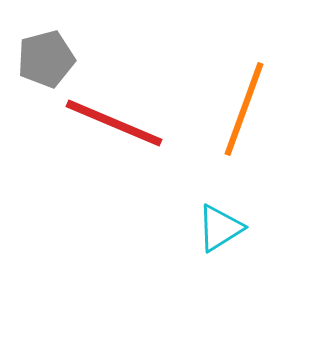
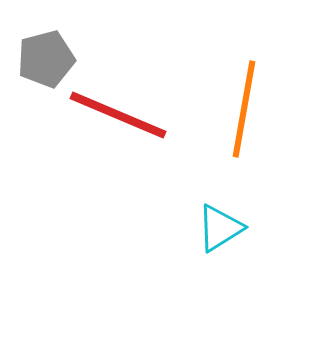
orange line: rotated 10 degrees counterclockwise
red line: moved 4 px right, 8 px up
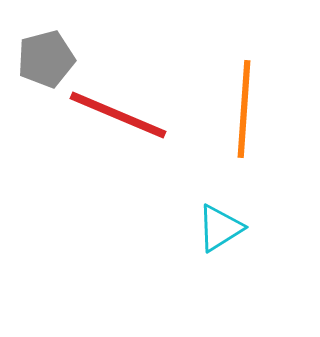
orange line: rotated 6 degrees counterclockwise
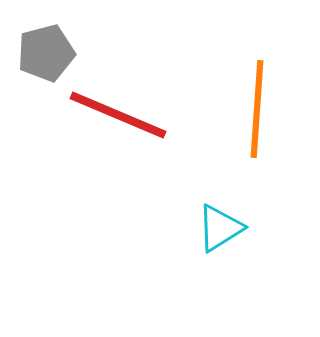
gray pentagon: moved 6 px up
orange line: moved 13 px right
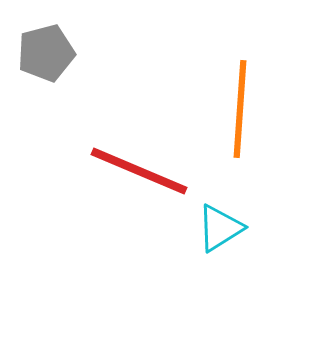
orange line: moved 17 px left
red line: moved 21 px right, 56 px down
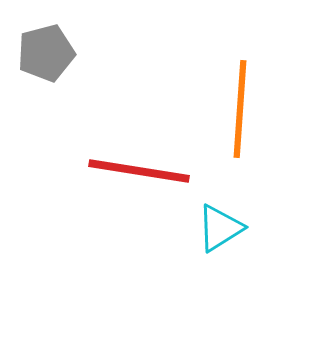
red line: rotated 14 degrees counterclockwise
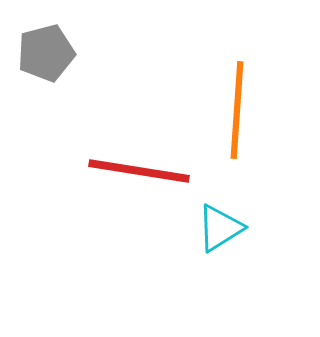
orange line: moved 3 px left, 1 px down
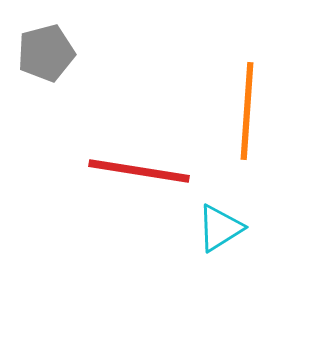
orange line: moved 10 px right, 1 px down
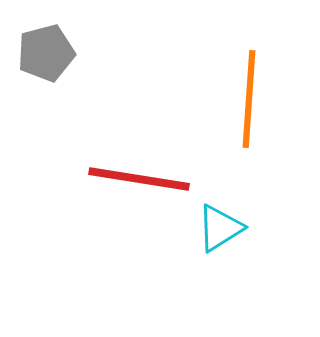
orange line: moved 2 px right, 12 px up
red line: moved 8 px down
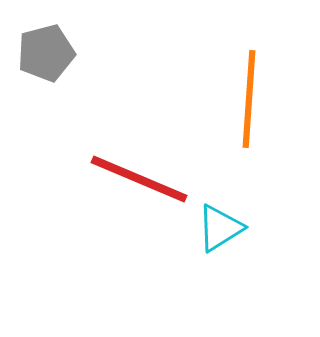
red line: rotated 14 degrees clockwise
